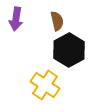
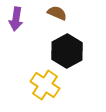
brown semicircle: moved 8 px up; rotated 54 degrees counterclockwise
black hexagon: moved 2 px left, 1 px down
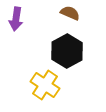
brown semicircle: moved 13 px right
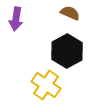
yellow cross: moved 1 px right
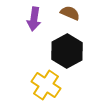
purple arrow: moved 18 px right
